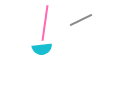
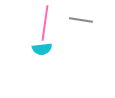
gray line: rotated 35 degrees clockwise
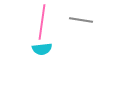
pink line: moved 3 px left, 1 px up
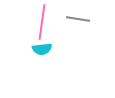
gray line: moved 3 px left, 1 px up
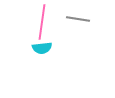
cyan semicircle: moved 1 px up
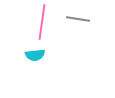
cyan semicircle: moved 7 px left, 7 px down
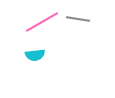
pink line: rotated 52 degrees clockwise
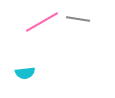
cyan semicircle: moved 10 px left, 18 px down
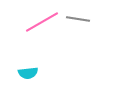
cyan semicircle: moved 3 px right
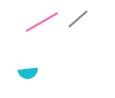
gray line: rotated 50 degrees counterclockwise
